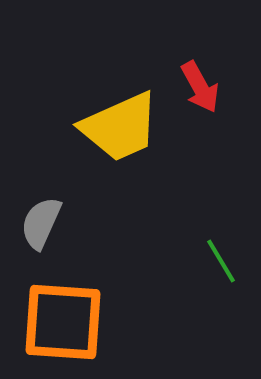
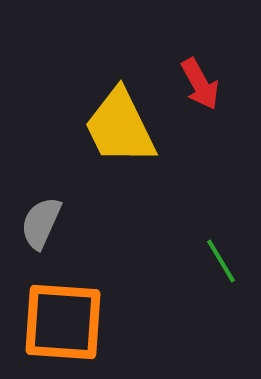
red arrow: moved 3 px up
yellow trapezoid: rotated 88 degrees clockwise
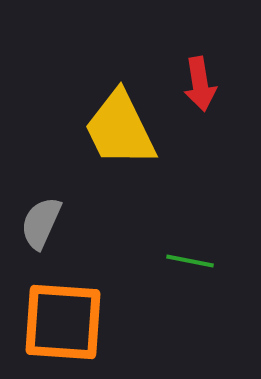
red arrow: rotated 20 degrees clockwise
yellow trapezoid: moved 2 px down
green line: moved 31 px left; rotated 48 degrees counterclockwise
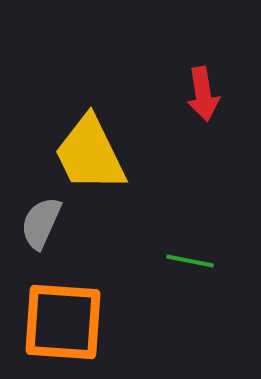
red arrow: moved 3 px right, 10 px down
yellow trapezoid: moved 30 px left, 25 px down
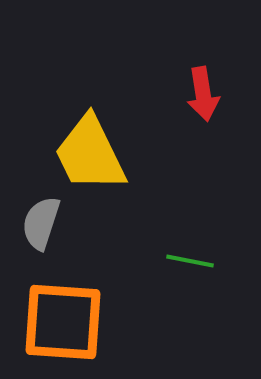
gray semicircle: rotated 6 degrees counterclockwise
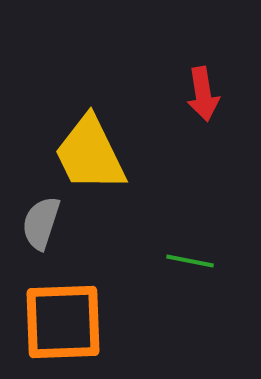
orange square: rotated 6 degrees counterclockwise
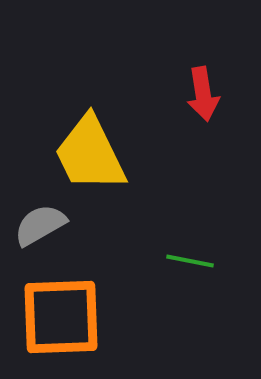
gray semicircle: moved 1 px left, 2 px down; rotated 42 degrees clockwise
orange square: moved 2 px left, 5 px up
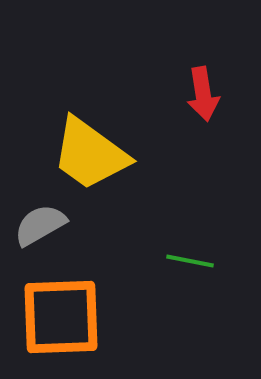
yellow trapezoid: rotated 28 degrees counterclockwise
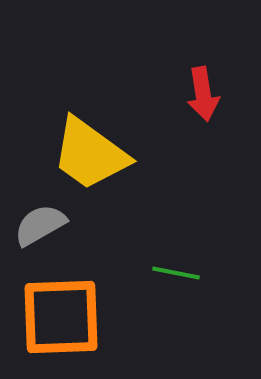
green line: moved 14 px left, 12 px down
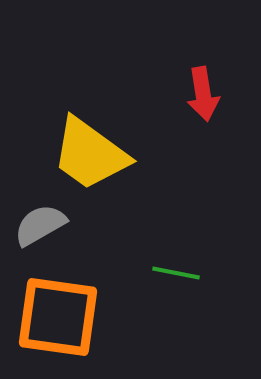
orange square: moved 3 px left; rotated 10 degrees clockwise
